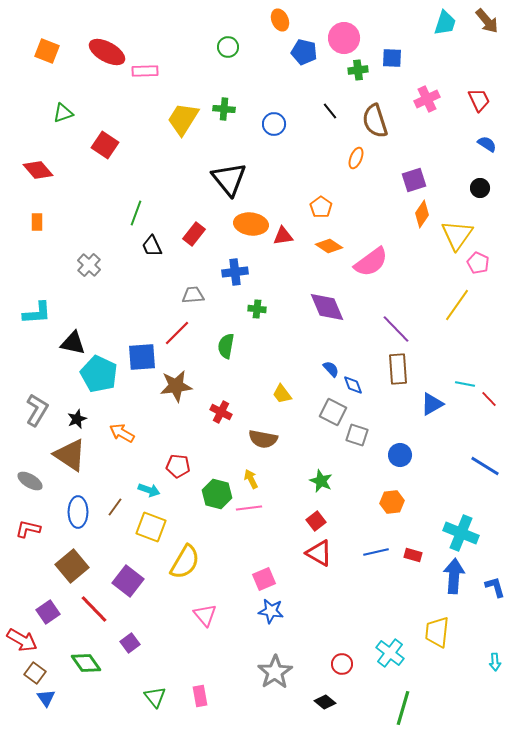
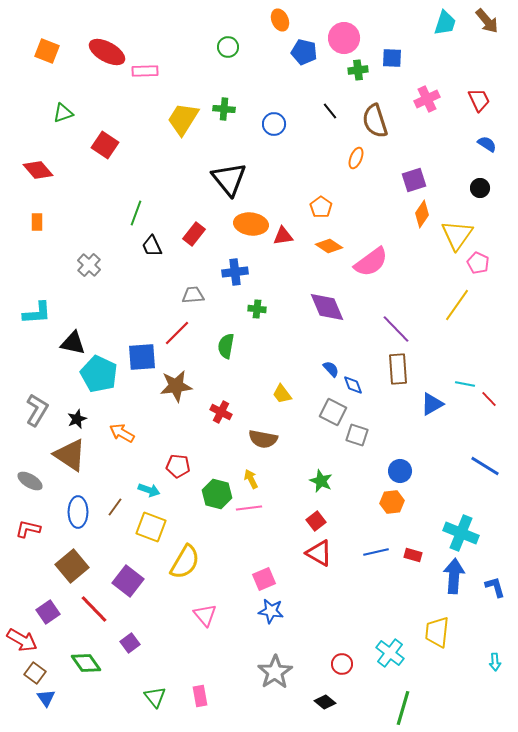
blue circle at (400, 455): moved 16 px down
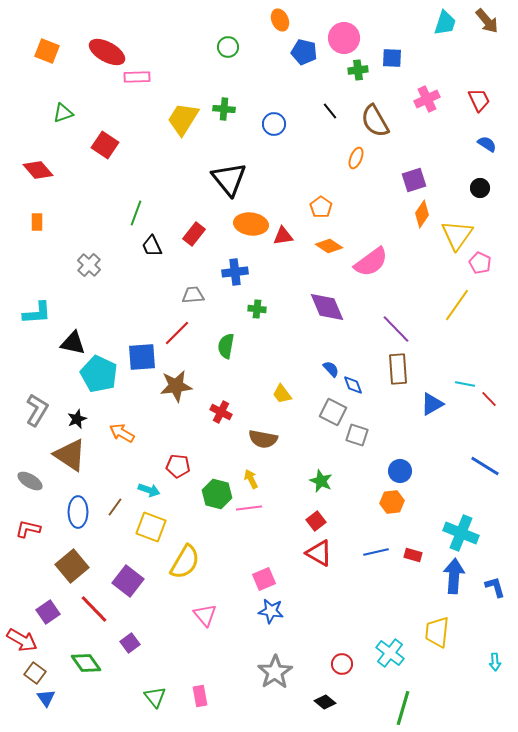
pink rectangle at (145, 71): moved 8 px left, 6 px down
brown semicircle at (375, 121): rotated 12 degrees counterclockwise
pink pentagon at (478, 263): moved 2 px right
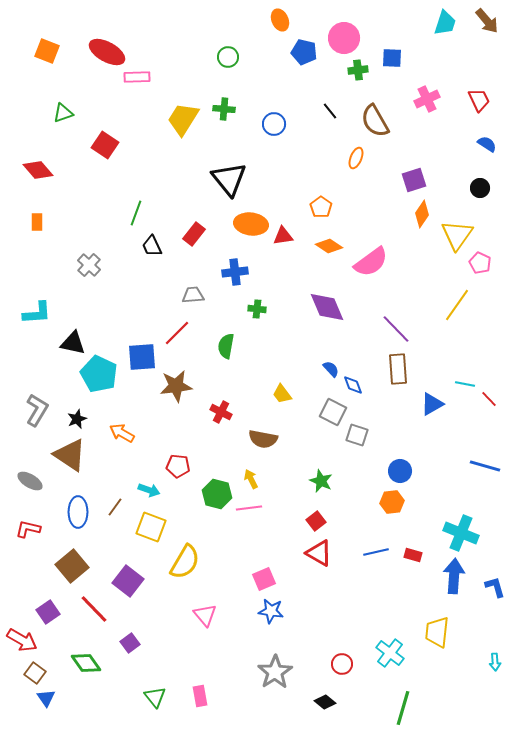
green circle at (228, 47): moved 10 px down
blue line at (485, 466): rotated 16 degrees counterclockwise
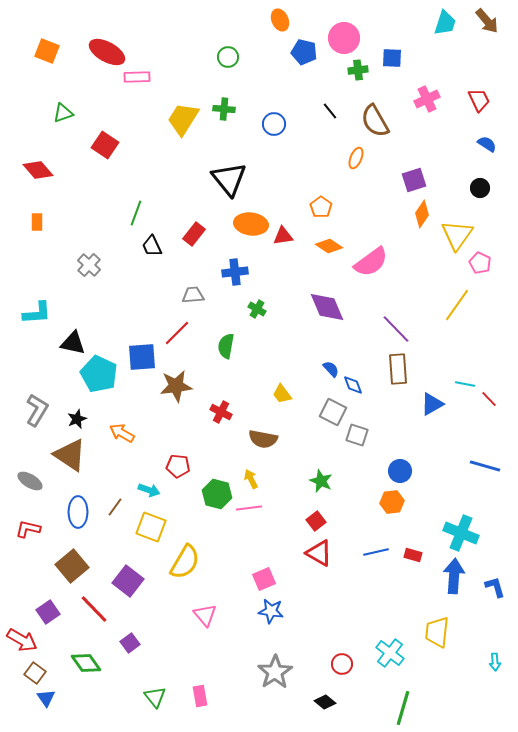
green cross at (257, 309): rotated 24 degrees clockwise
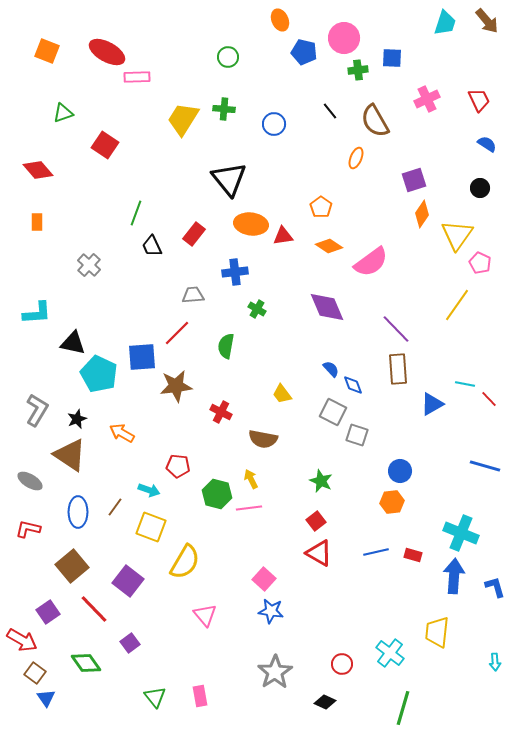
pink square at (264, 579): rotated 25 degrees counterclockwise
black diamond at (325, 702): rotated 15 degrees counterclockwise
